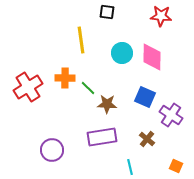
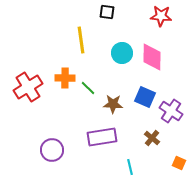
brown star: moved 6 px right
purple cross: moved 4 px up
brown cross: moved 5 px right, 1 px up
orange square: moved 3 px right, 3 px up
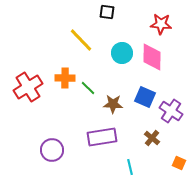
red star: moved 8 px down
yellow line: rotated 36 degrees counterclockwise
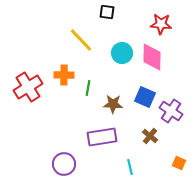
orange cross: moved 1 px left, 3 px up
green line: rotated 56 degrees clockwise
brown cross: moved 2 px left, 2 px up
purple circle: moved 12 px right, 14 px down
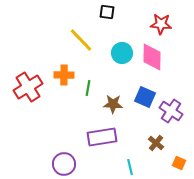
brown cross: moved 6 px right, 7 px down
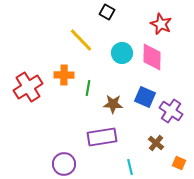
black square: rotated 21 degrees clockwise
red star: rotated 20 degrees clockwise
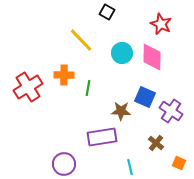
brown star: moved 8 px right, 7 px down
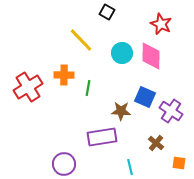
pink diamond: moved 1 px left, 1 px up
orange square: rotated 16 degrees counterclockwise
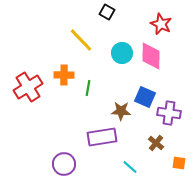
purple cross: moved 2 px left, 2 px down; rotated 25 degrees counterclockwise
cyan line: rotated 35 degrees counterclockwise
